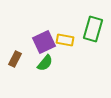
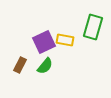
green rectangle: moved 2 px up
brown rectangle: moved 5 px right, 6 px down
green semicircle: moved 3 px down
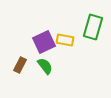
green semicircle: rotated 78 degrees counterclockwise
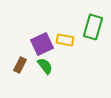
purple square: moved 2 px left, 2 px down
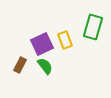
yellow rectangle: rotated 60 degrees clockwise
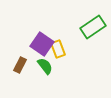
green rectangle: rotated 40 degrees clockwise
yellow rectangle: moved 7 px left, 9 px down
purple square: rotated 30 degrees counterclockwise
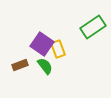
brown rectangle: rotated 42 degrees clockwise
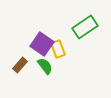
green rectangle: moved 8 px left
brown rectangle: rotated 28 degrees counterclockwise
